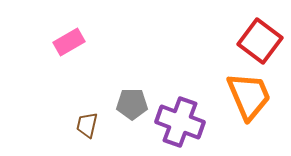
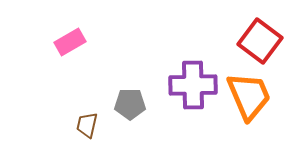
pink rectangle: moved 1 px right
gray pentagon: moved 2 px left
purple cross: moved 13 px right, 37 px up; rotated 21 degrees counterclockwise
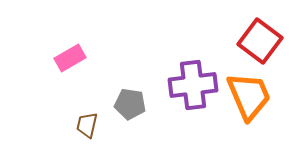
pink rectangle: moved 16 px down
purple cross: rotated 6 degrees counterclockwise
gray pentagon: rotated 8 degrees clockwise
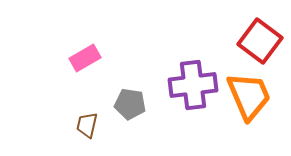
pink rectangle: moved 15 px right
